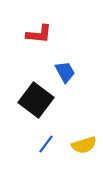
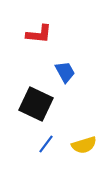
black square: moved 4 px down; rotated 12 degrees counterclockwise
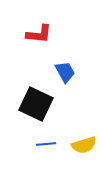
blue line: rotated 48 degrees clockwise
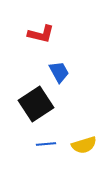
red L-shape: moved 2 px right; rotated 8 degrees clockwise
blue trapezoid: moved 6 px left
black square: rotated 32 degrees clockwise
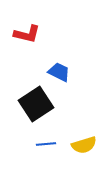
red L-shape: moved 14 px left
blue trapezoid: rotated 35 degrees counterclockwise
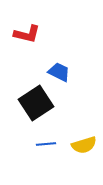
black square: moved 1 px up
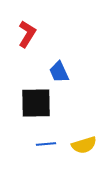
red L-shape: rotated 72 degrees counterclockwise
blue trapezoid: rotated 140 degrees counterclockwise
black square: rotated 32 degrees clockwise
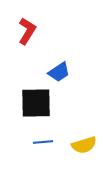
red L-shape: moved 3 px up
blue trapezoid: rotated 100 degrees counterclockwise
blue line: moved 3 px left, 2 px up
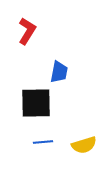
blue trapezoid: rotated 45 degrees counterclockwise
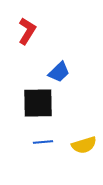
blue trapezoid: rotated 35 degrees clockwise
black square: moved 2 px right
